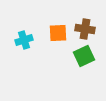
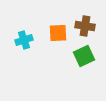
brown cross: moved 3 px up
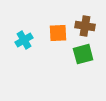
cyan cross: rotated 12 degrees counterclockwise
green square: moved 1 px left, 2 px up; rotated 10 degrees clockwise
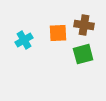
brown cross: moved 1 px left, 1 px up
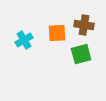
orange square: moved 1 px left
green square: moved 2 px left
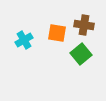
orange square: rotated 12 degrees clockwise
green square: rotated 25 degrees counterclockwise
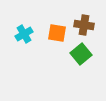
cyan cross: moved 6 px up
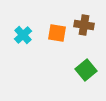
cyan cross: moved 1 px left, 1 px down; rotated 12 degrees counterclockwise
green square: moved 5 px right, 16 px down
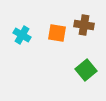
cyan cross: moved 1 px left; rotated 18 degrees counterclockwise
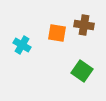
cyan cross: moved 10 px down
green square: moved 4 px left, 1 px down; rotated 15 degrees counterclockwise
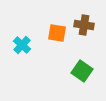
cyan cross: rotated 12 degrees clockwise
